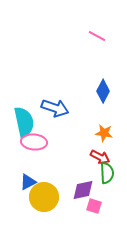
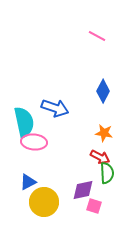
yellow circle: moved 5 px down
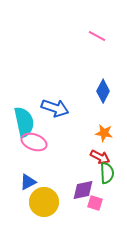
pink ellipse: rotated 15 degrees clockwise
pink square: moved 1 px right, 3 px up
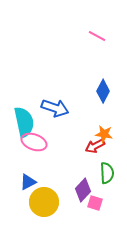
orange star: moved 1 px down
red arrow: moved 5 px left, 11 px up; rotated 126 degrees clockwise
purple diamond: rotated 35 degrees counterclockwise
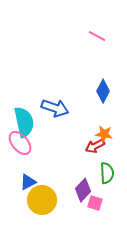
pink ellipse: moved 14 px left, 1 px down; rotated 30 degrees clockwise
yellow circle: moved 2 px left, 2 px up
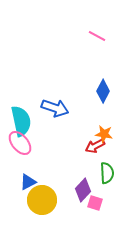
cyan semicircle: moved 3 px left, 1 px up
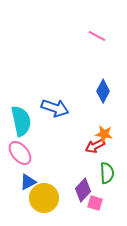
pink ellipse: moved 10 px down
yellow circle: moved 2 px right, 2 px up
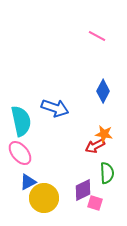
purple diamond: rotated 20 degrees clockwise
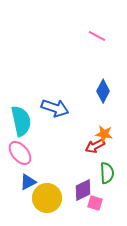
yellow circle: moved 3 px right
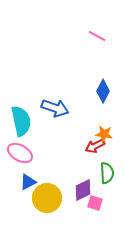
pink ellipse: rotated 20 degrees counterclockwise
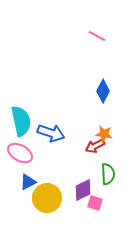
blue arrow: moved 4 px left, 25 px down
green semicircle: moved 1 px right, 1 px down
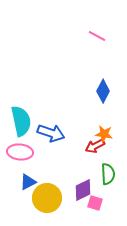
pink ellipse: moved 1 px up; rotated 25 degrees counterclockwise
